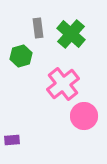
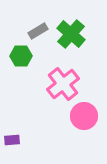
gray rectangle: moved 3 px down; rotated 66 degrees clockwise
green hexagon: rotated 15 degrees clockwise
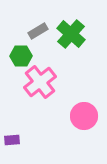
pink cross: moved 23 px left, 2 px up
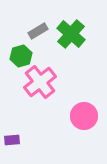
green hexagon: rotated 15 degrees counterclockwise
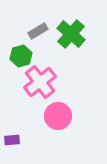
pink circle: moved 26 px left
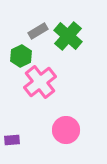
green cross: moved 3 px left, 2 px down
green hexagon: rotated 10 degrees counterclockwise
pink circle: moved 8 px right, 14 px down
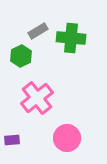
green cross: moved 3 px right, 2 px down; rotated 36 degrees counterclockwise
pink cross: moved 3 px left, 16 px down
pink circle: moved 1 px right, 8 px down
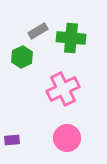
green hexagon: moved 1 px right, 1 px down
pink cross: moved 26 px right, 9 px up; rotated 12 degrees clockwise
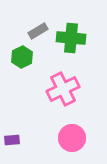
pink circle: moved 5 px right
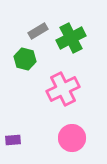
green cross: rotated 32 degrees counterclockwise
green hexagon: moved 3 px right, 2 px down; rotated 20 degrees counterclockwise
purple rectangle: moved 1 px right
